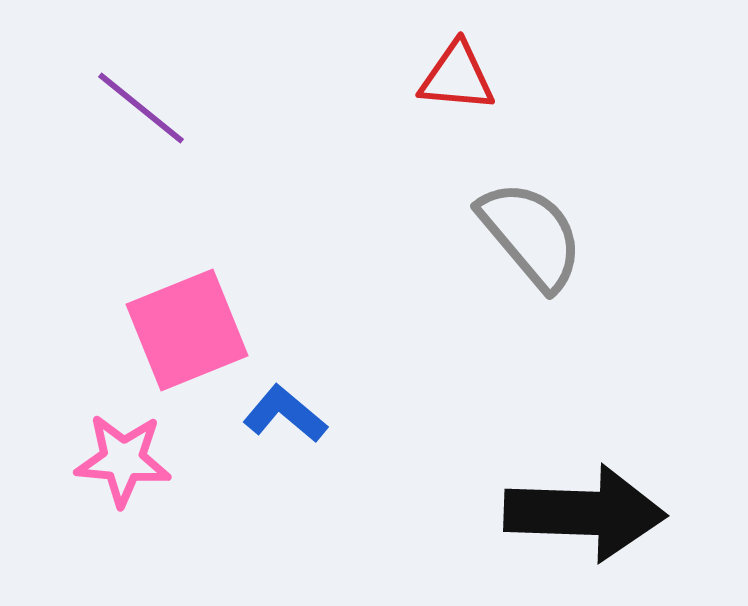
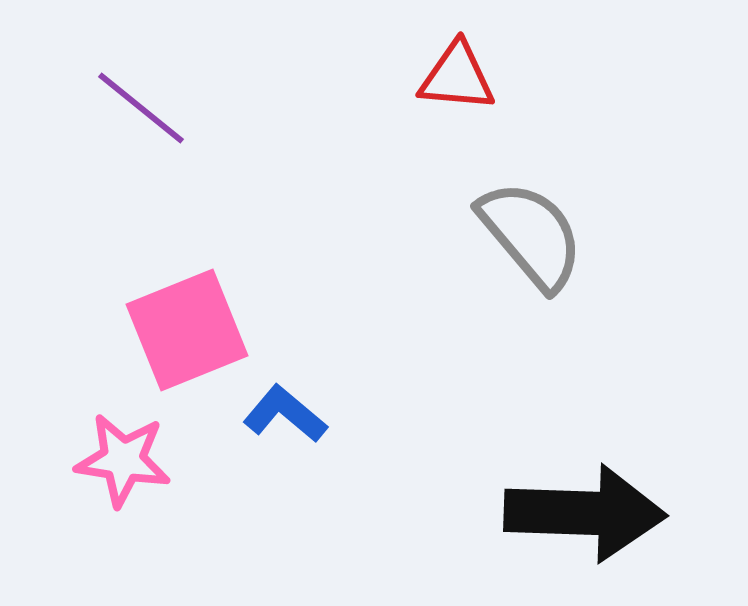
pink star: rotated 4 degrees clockwise
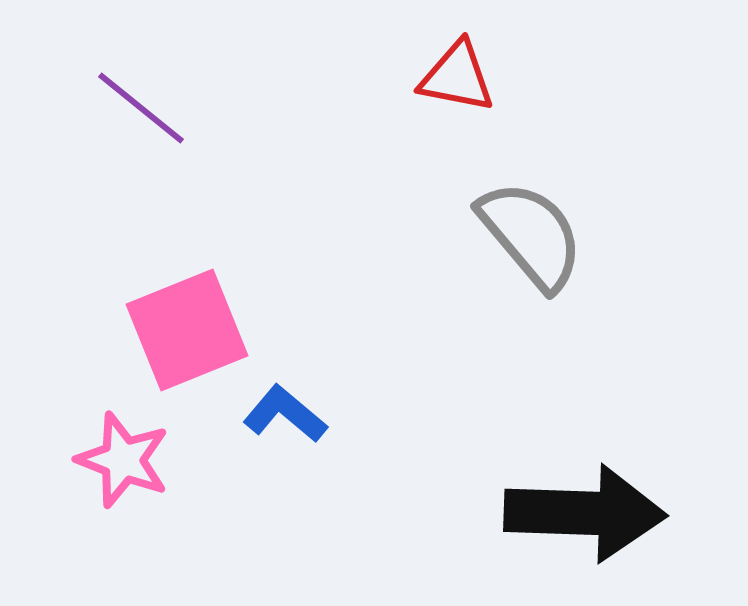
red triangle: rotated 6 degrees clockwise
pink star: rotated 12 degrees clockwise
